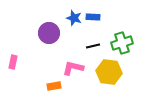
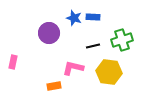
green cross: moved 3 px up
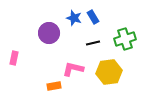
blue rectangle: rotated 56 degrees clockwise
green cross: moved 3 px right, 1 px up
black line: moved 3 px up
pink rectangle: moved 1 px right, 4 px up
pink L-shape: moved 1 px down
yellow hexagon: rotated 15 degrees counterclockwise
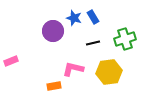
purple circle: moved 4 px right, 2 px up
pink rectangle: moved 3 px left, 3 px down; rotated 56 degrees clockwise
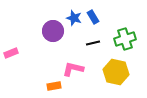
pink rectangle: moved 8 px up
yellow hexagon: moved 7 px right; rotated 20 degrees clockwise
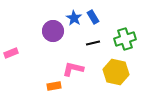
blue star: rotated 14 degrees clockwise
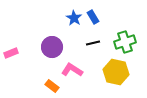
purple circle: moved 1 px left, 16 px down
green cross: moved 3 px down
pink L-shape: moved 1 px left, 1 px down; rotated 20 degrees clockwise
orange rectangle: moved 2 px left; rotated 48 degrees clockwise
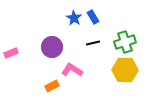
yellow hexagon: moved 9 px right, 2 px up; rotated 10 degrees counterclockwise
orange rectangle: rotated 64 degrees counterclockwise
